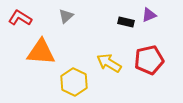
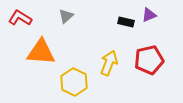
yellow arrow: rotated 80 degrees clockwise
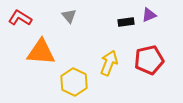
gray triangle: moved 3 px right; rotated 28 degrees counterclockwise
black rectangle: rotated 21 degrees counterclockwise
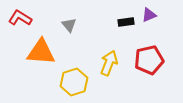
gray triangle: moved 9 px down
yellow hexagon: rotated 16 degrees clockwise
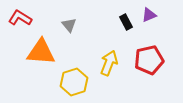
black rectangle: rotated 70 degrees clockwise
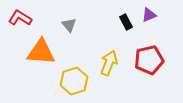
yellow hexagon: moved 1 px up
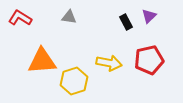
purple triangle: moved 1 px down; rotated 21 degrees counterclockwise
gray triangle: moved 8 px up; rotated 42 degrees counterclockwise
orange triangle: moved 1 px right, 9 px down; rotated 8 degrees counterclockwise
yellow arrow: rotated 80 degrees clockwise
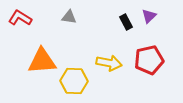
yellow hexagon: rotated 20 degrees clockwise
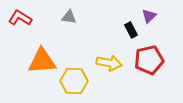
black rectangle: moved 5 px right, 8 px down
